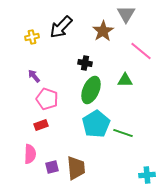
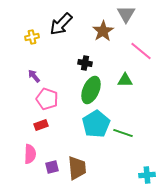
black arrow: moved 3 px up
brown trapezoid: moved 1 px right
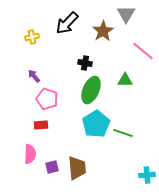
black arrow: moved 6 px right, 1 px up
pink line: moved 2 px right
red rectangle: rotated 16 degrees clockwise
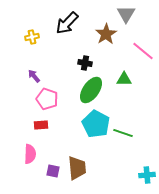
brown star: moved 3 px right, 3 px down
green triangle: moved 1 px left, 1 px up
green ellipse: rotated 12 degrees clockwise
cyan pentagon: rotated 12 degrees counterclockwise
purple square: moved 1 px right, 4 px down; rotated 24 degrees clockwise
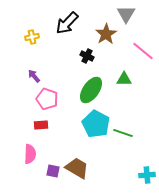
black cross: moved 2 px right, 7 px up; rotated 16 degrees clockwise
brown trapezoid: rotated 55 degrees counterclockwise
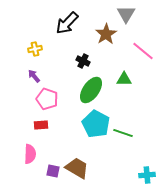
yellow cross: moved 3 px right, 12 px down
black cross: moved 4 px left, 5 px down
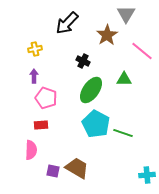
brown star: moved 1 px right, 1 px down
pink line: moved 1 px left
purple arrow: rotated 40 degrees clockwise
pink pentagon: moved 1 px left, 1 px up
pink semicircle: moved 1 px right, 4 px up
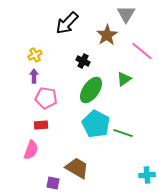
yellow cross: moved 6 px down; rotated 16 degrees counterclockwise
green triangle: rotated 35 degrees counterclockwise
pink pentagon: rotated 10 degrees counterclockwise
pink semicircle: rotated 18 degrees clockwise
purple square: moved 12 px down
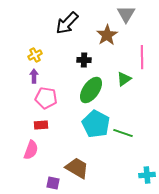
pink line: moved 6 px down; rotated 50 degrees clockwise
black cross: moved 1 px right, 1 px up; rotated 24 degrees counterclockwise
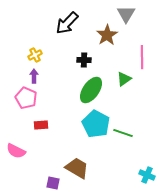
pink pentagon: moved 20 px left; rotated 15 degrees clockwise
pink semicircle: moved 15 px left, 1 px down; rotated 96 degrees clockwise
cyan cross: rotated 28 degrees clockwise
